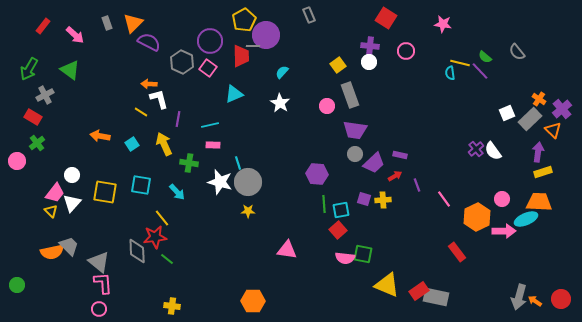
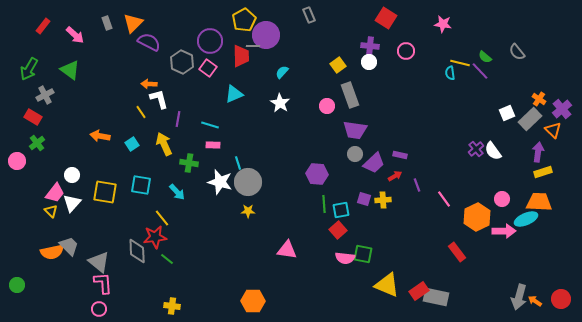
yellow line at (141, 112): rotated 24 degrees clockwise
cyan line at (210, 125): rotated 30 degrees clockwise
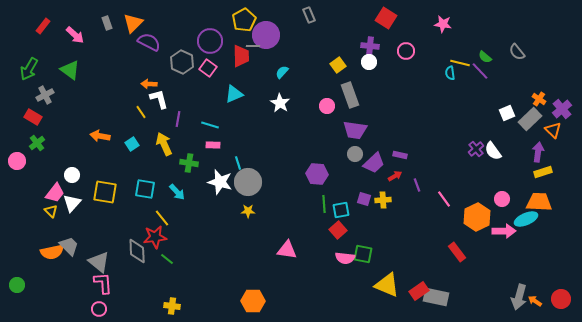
cyan square at (141, 185): moved 4 px right, 4 px down
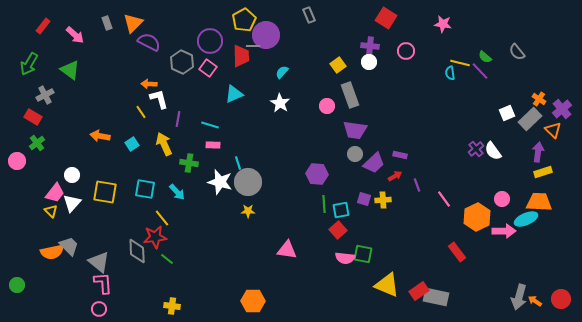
green arrow at (29, 69): moved 5 px up
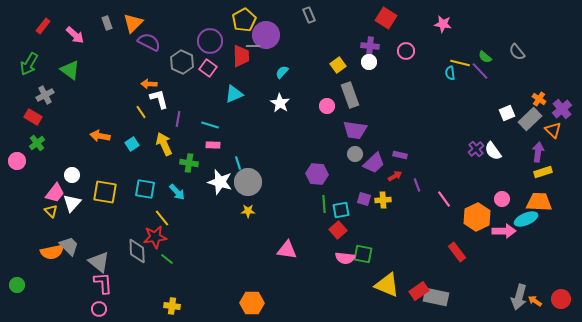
orange hexagon at (253, 301): moved 1 px left, 2 px down
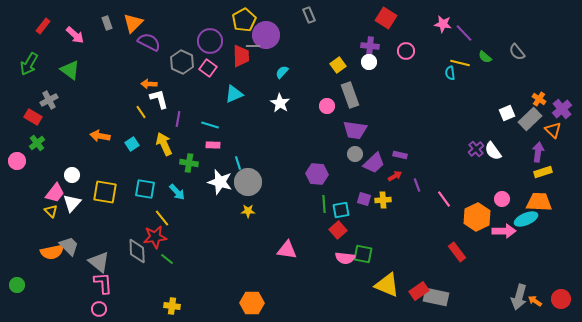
purple line at (480, 71): moved 16 px left, 38 px up
gray cross at (45, 95): moved 4 px right, 5 px down
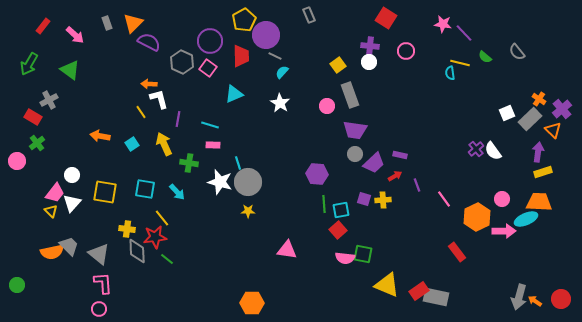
gray line at (253, 46): moved 22 px right, 10 px down; rotated 24 degrees clockwise
gray triangle at (99, 262): moved 8 px up
yellow cross at (172, 306): moved 45 px left, 77 px up
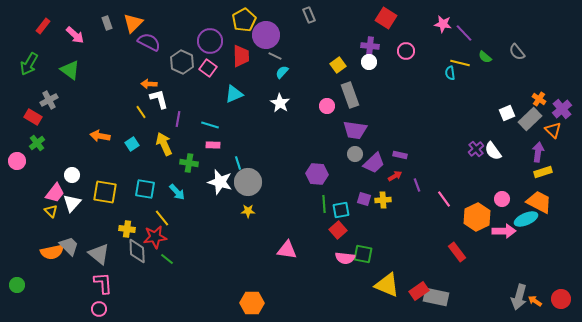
orange trapezoid at (539, 202): rotated 24 degrees clockwise
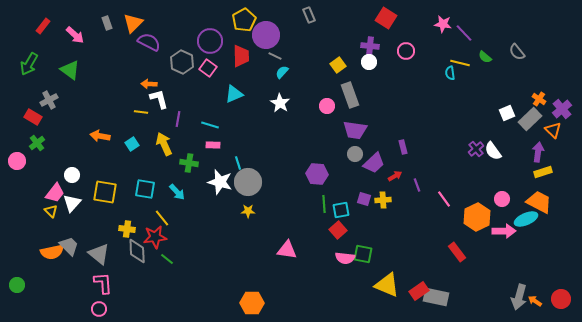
yellow line at (141, 112): rotated 48 degrees counterclockwise
purple rectangle at (400, 155): moved 3 px right, 8 px up; rotated 64 degrees clockwise
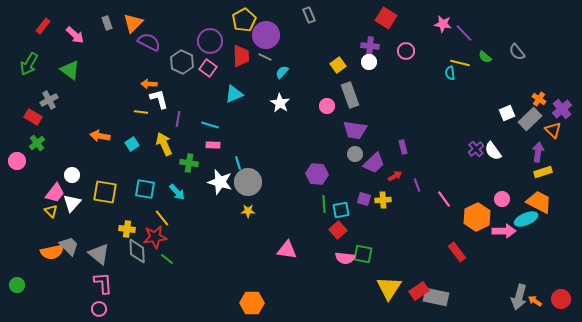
gray line at (275, 56): moved 10 px left, 1 px down
yellow triangle at (387, 285): moved 2 px right, 3 px down; rotated 40 degrees clockwise
